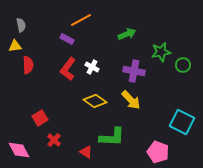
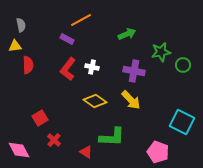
white cross: rotated 16 degrees counterclockwise
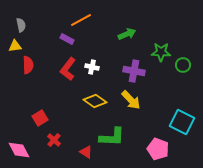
green star: rotated 12 degrees clockwise
pink pentagon: moved 3 px up
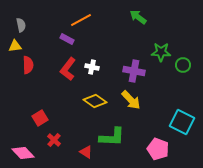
green arrow: moved 11 px right, 17 px up; rotated 120 degrees counterclockwise
pink diamond: moved 4 px right, 3 px down; rotated 15 degrees counterclockwise
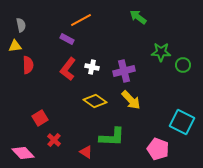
purple cross: moved 10 px left; rotated 25 degrees counterclockwise
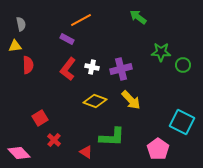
gray semicircle: moved 1 px up
purple cross: moved 3 px left, 2 px up
yellow diamond: rotated 15 degrees counterclockwise
pink pentagon: rotated 15 degrees clockwise
pink diamond: moved 4 px left
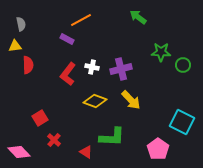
red L-shape: moved 5 px down
pink diamond: moved 1 px up
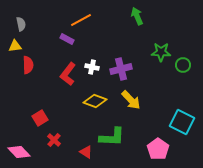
green arrow: moved 1 px left, 1 px up; rotated 30 degrees clockwise
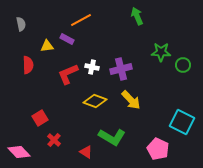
yellow triangle: moved 32 px right
red L-shape: rotated 30 degrees clockwise
green L-shape: rotated 28 degrees clockwise
pink pentagon: rotated 10 degrees counterclockwise
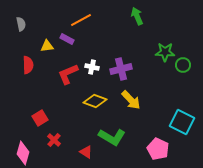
green star: moved 4 px right
pink diamond: moved 4 px right, 1 px down; rotated 60 degrees clockwise
